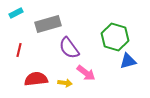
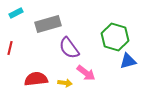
red line: moved 9 px left, 2 px up
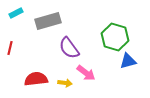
gray rectangle: moved 3 px up
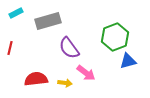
green hexagon: rotated 24 degrees clockwise
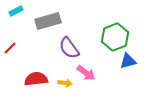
cyan rectangle: moved 2 px up
red line: rotated 32 degrees clockwise
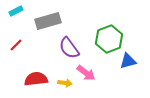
green hexagon: moved 6 px left, 2 px down
red line: moved 6 px right, 3 px up
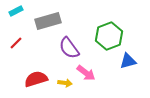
green hexagon: moved 3 px up
red line: moved 2 px up
red semicircle: rotated 10 degrees counterclockwise
